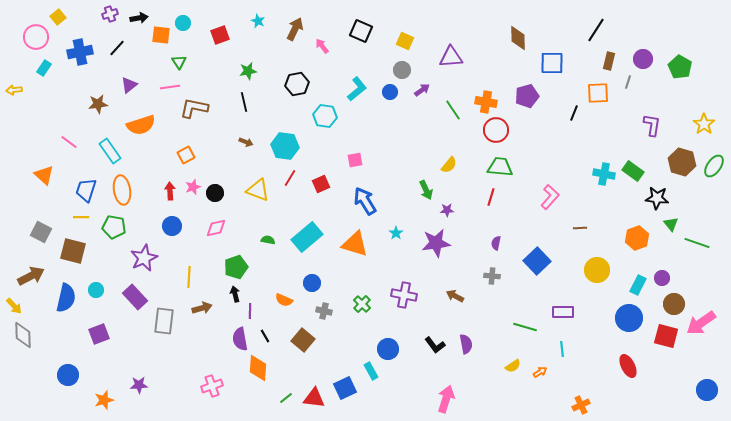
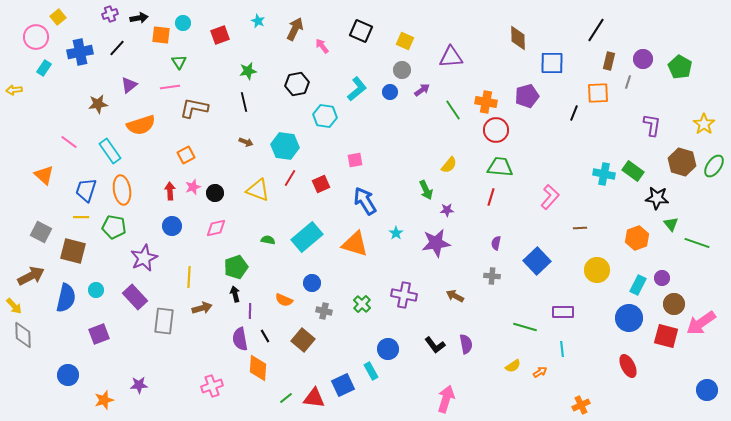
blue square at (345, 388): moved 2 px left, 3 px up
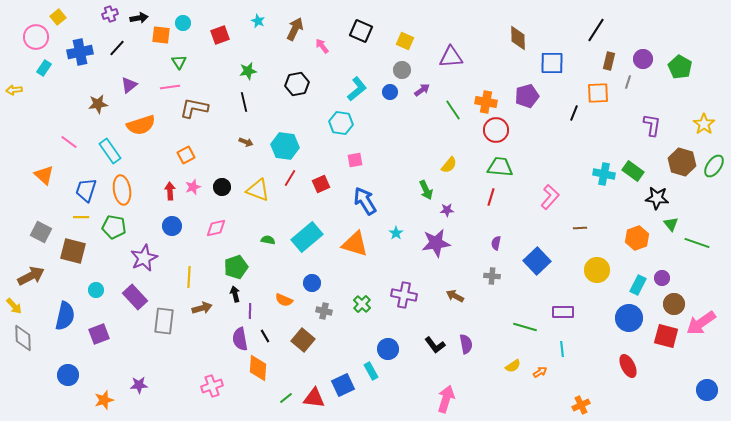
cyan hexagon at (325, 116): moved 16 px right, 7 px down
black circle at (215, 193): moved 7 px right, 6 px up
blue semicircle at (66, 298): moved 1 px left, 18 px down
gray diamond at (23, 335): moved 3 px down
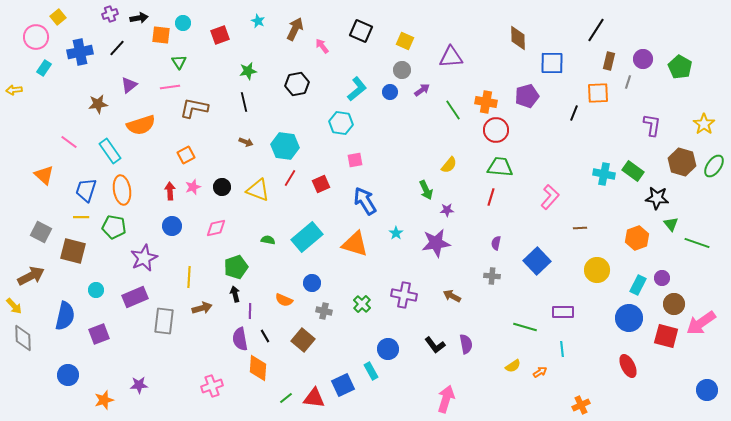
brown arrow at (455, 296): moved 3 px left
purple rectangle at (135, 297): rotated 70 degrees counterclockwise
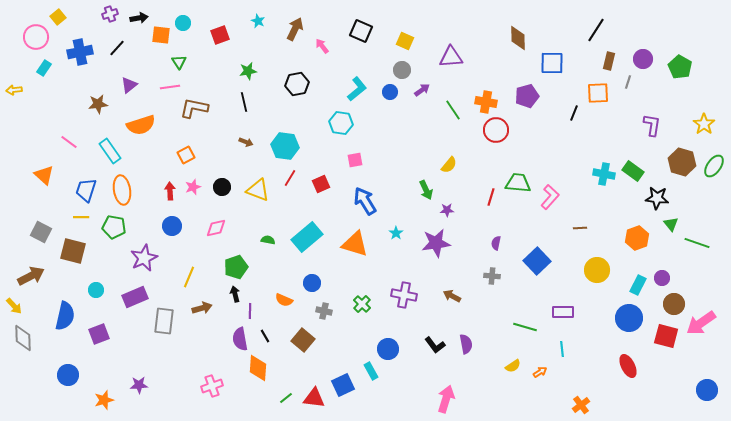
green trapezoid at (500, 167): moved 18 px right, 16 px down
yellow line at (189, 277): rotated 20 degrees clockwise
orange cross at (581, 405): rotated 12 degrees counterclockwise
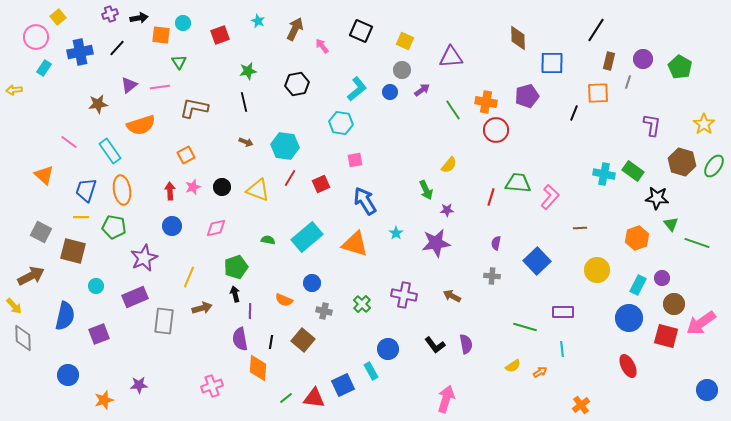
pink line at (170, 87): moved 10 px left
cyan circle at (96, 290): moved 4 px up
black line at (265, 336): moved 6 px right, 6 px down; rotated 40 degrees clockwise
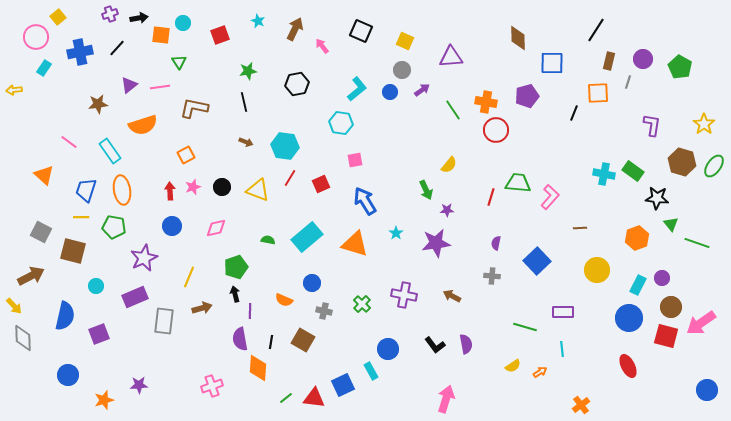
orange semicircle at (141, 125): moved 2 px right
brown circle at (674, 304): moved 3 px left, 3 px down
brown square at (303, 340): rotated 10 degrees counterclockwise
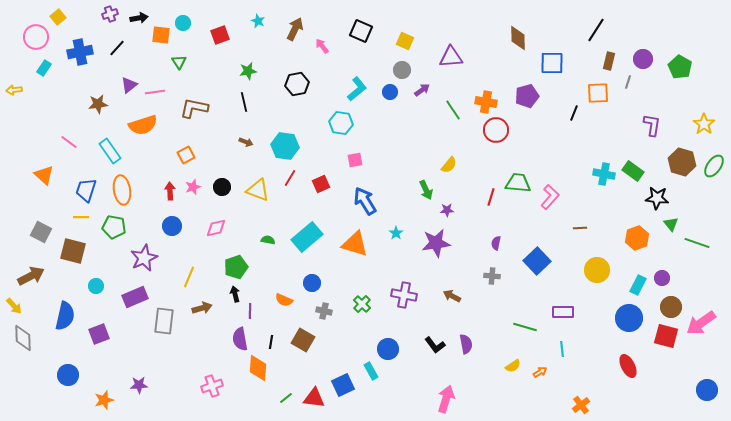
pink line at (160, 87): moved 5 px left, 5 px down
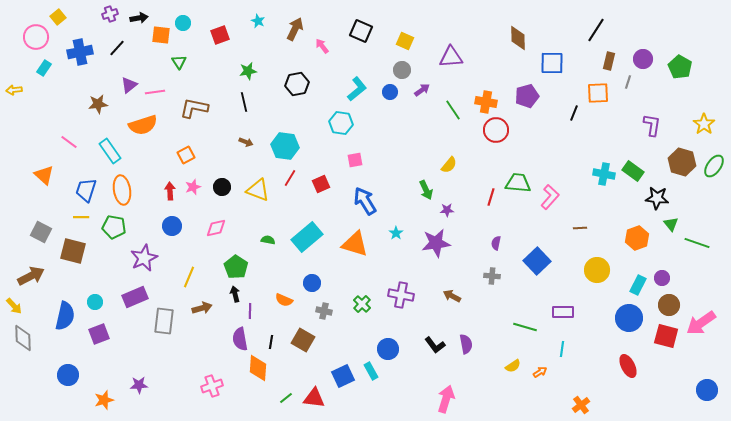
green pentagon at (236, 267): rotated 20 degrees counterclockwise
cyan circle at (96, 286): moved 1 px left, 16 px down
purple cross at (404, 295): moved 3 px left
brown circle at (671, 307): moved 2 px left, 2 px up
cyan line at (562, 349): rotated 14 degrees clockwise
blue square at (343, 385): moved 9 px up
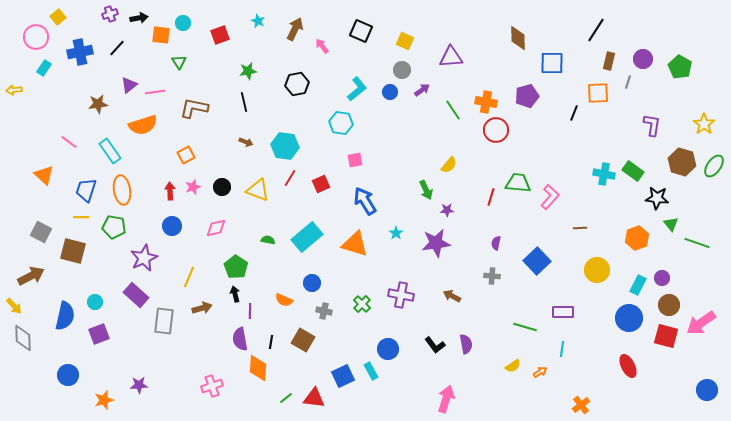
purple rectangle at (135, 297): moved 1 px right, 2 px up; rotated 65 degrees clockwise
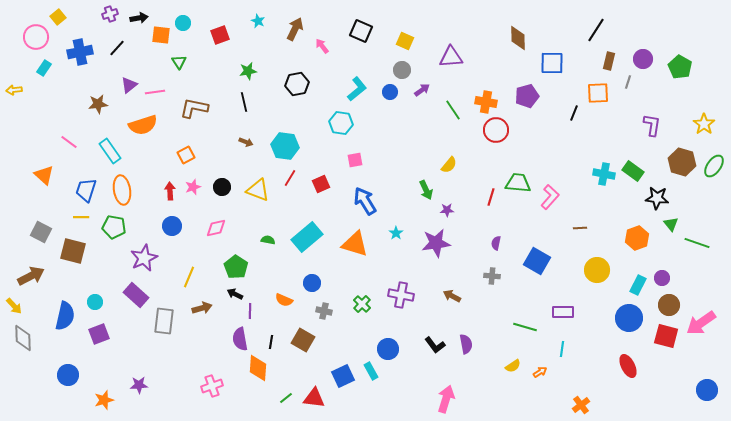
blue square at (537, 261): rotated 16 degrees counterclockwise
black arrow at (235, 294): rotated 49 degrees counterclockwise
